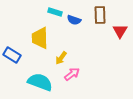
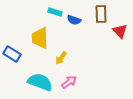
brown rectangle: moved 1 px right, 1 px up
red triangle: rotated 14 degrees counterclockwise
blue rectangle: moved 1 px up
pink arrow: moved 3 px left, 8 px down
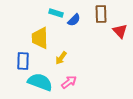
cyan rectangle: moved 1 px right, 1 px down
blue semicircle: rotated 64 degrees counterclockwise
blue rectangle: moved 11 px right, 7 px down; rotated 60 degrees clockwise
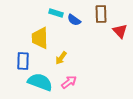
blue semicircle: rotated 80 degrees clockwise
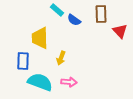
cyan rectangle: moved 1 px right, 3 px up; rotated 24 degrees clockwise
yellow arrow: rotated 16 degrees counterclockwise
pink arrow: rotated 42 degrees clockwise
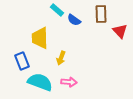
blue rectangle: moved 1 px left; rotated 24 degrees counterclockwise
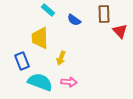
cyan rectangle: moved 9 px left
brown rectangle: moved 3 px right
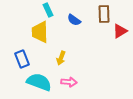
cyan rectangle: rotated 24 degrees clockwise
red triangle: rotated 42 degrees clockwise
yellow trapezoid: moved 6 px up
blue rectangle: moved 2 px up
cyan semicircle: moved 1 px left
